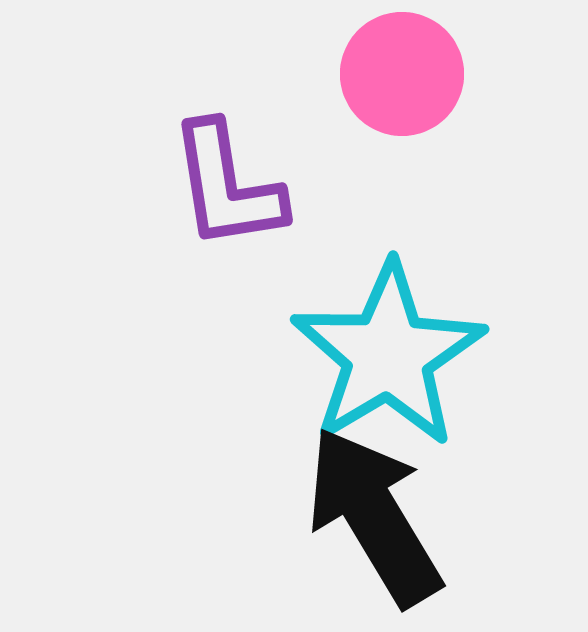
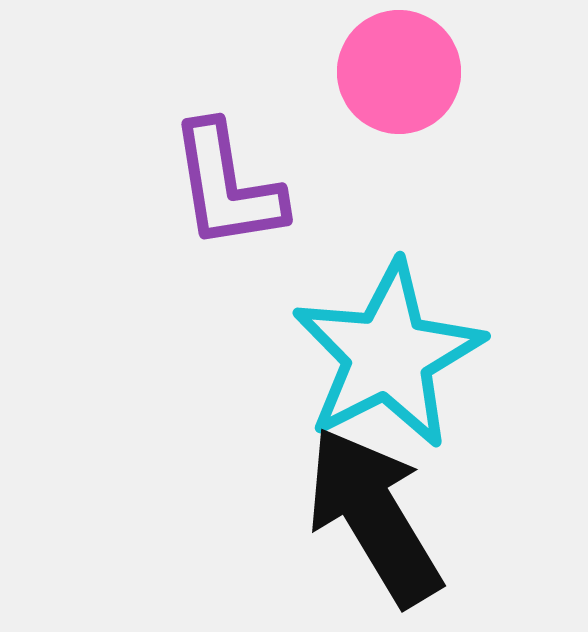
pink circle: moved 3 px left, 2 px up
cyan star: rotated 4 degrees clockwise
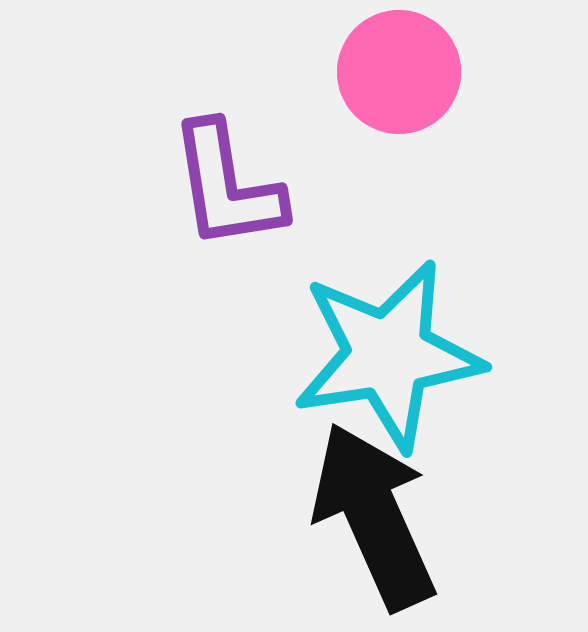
cyan star: rotated 18 degrees clockwise
black arrow: rotated 7 degrees clockwise
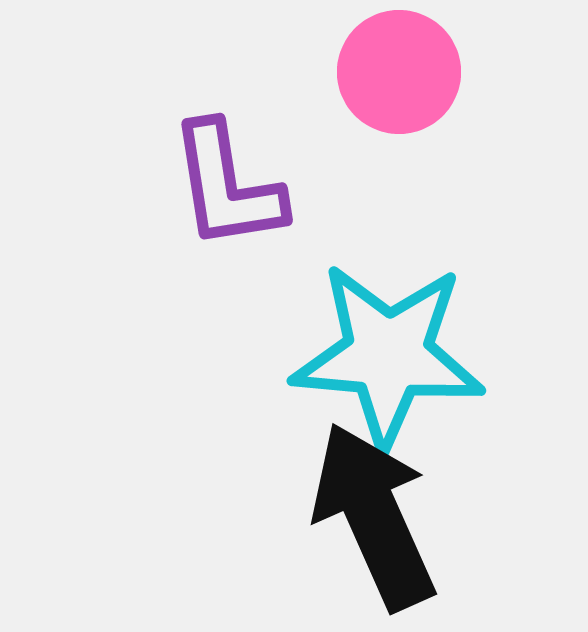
cyan star: rotated 14 degrees clockwise
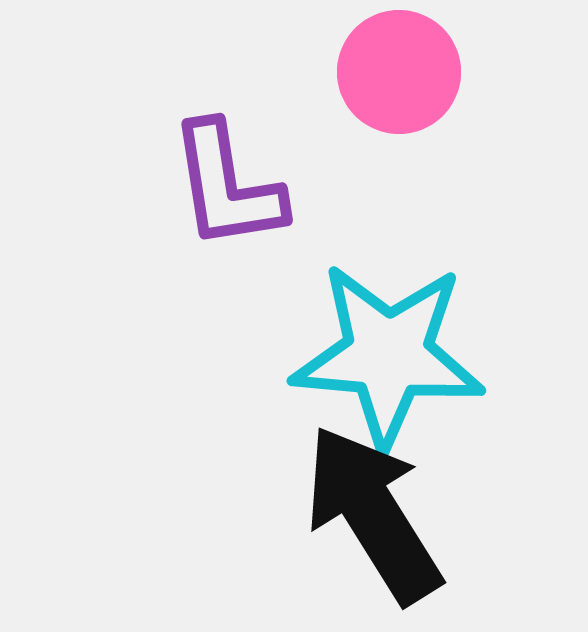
black arrow: moved 1 px left, 2 px up; rotated 8 degrees counterclockwise
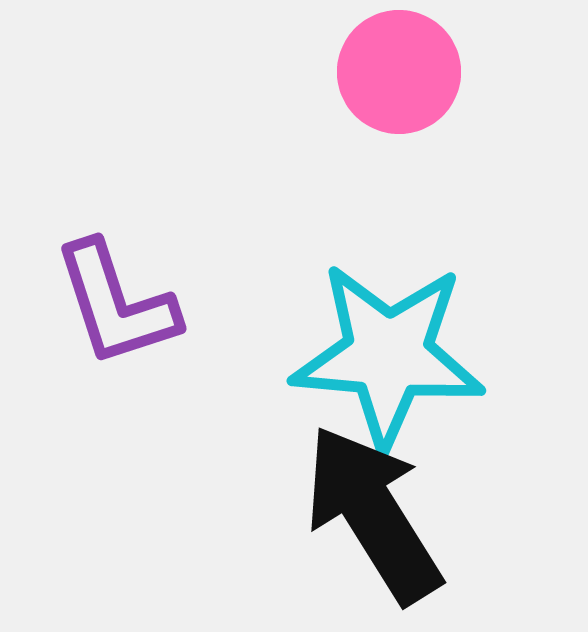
purple L-shape: moved 111 px left, 118 px down; rotated 9 degrees counterclockwise
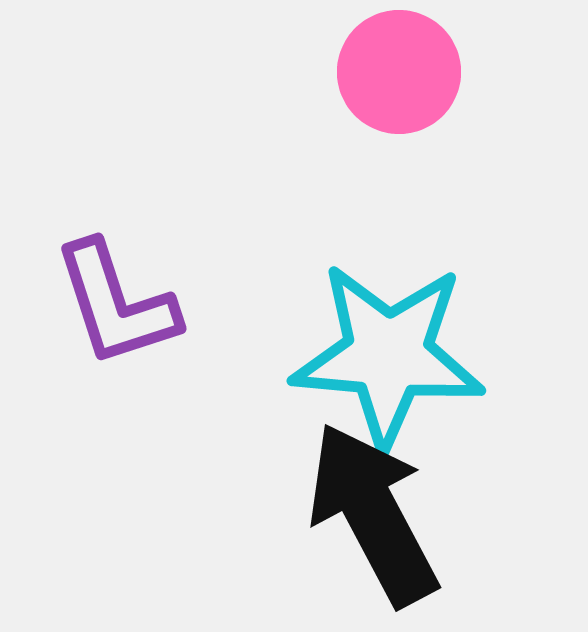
black arrow: rotated 4 degrees clockwise
